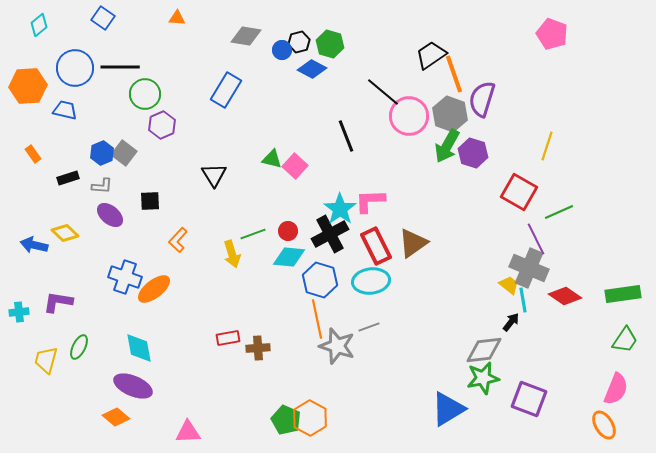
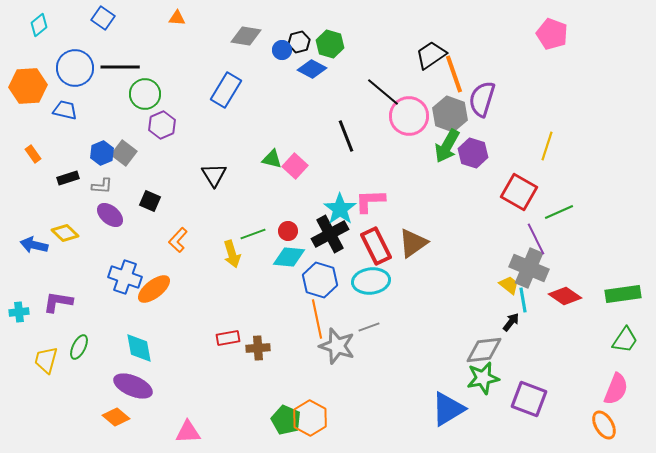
black square at (150, 201): rotated 25 degrees clockwise
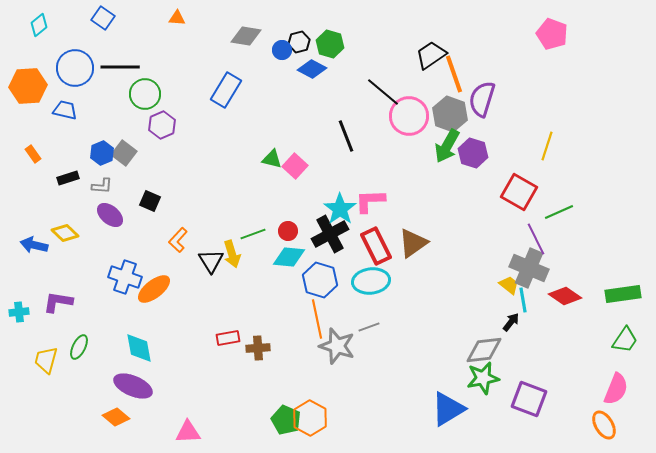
black triangle at (214, 175): moved 3 px left, 86 px down
